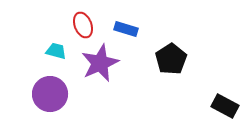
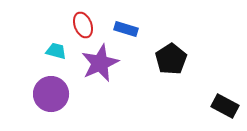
purple circle: moved 1 px right
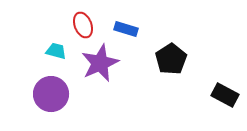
black rectangle: moved 11 px up
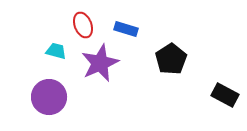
purple circle: moved 2 px left, 3 px down
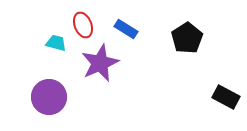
blue rectangle: rotated 15 degrees clockwise
cyan trapezoid: moved 8 px up
black pentagon: moved 16 px right, 21 px up
black rectangle: moved 1 px right, 2 px down
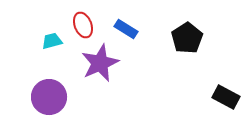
cyan trapezoid: moved 4 px left, 2 px up; rotated 30 degrees counterclockwise
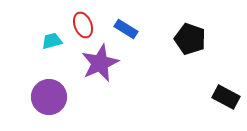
black pentagon: moved 3 px right, 1 px down; rotated 20 degrees counterclockwise
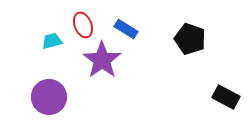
purple star: moved 2 px right, 3 px up; rotated 12 degrees counterclockwise
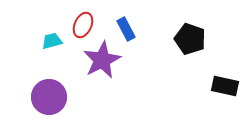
red ellipse: rotated 45 degrees clockwise
blue rectangle: rotated 30 degrees clockwise
purple star: rotated 9 degrees clockwise
black rectangle: moved 1 px left, 11 px up; rotated 16 degrees counterclockwise
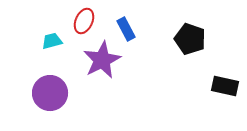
red ellipse: moved 1 px right, 4 px up
purple circle: moved 1 px right, 4 px up
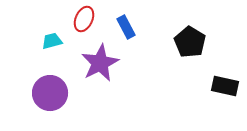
red ellipse: moved 2 px up
blue rectangle: moved 2 px up
black pentagon: moved 3 px down; rotated 12 degrees clockwise
purple star: moved 2 px left, 3 px down
